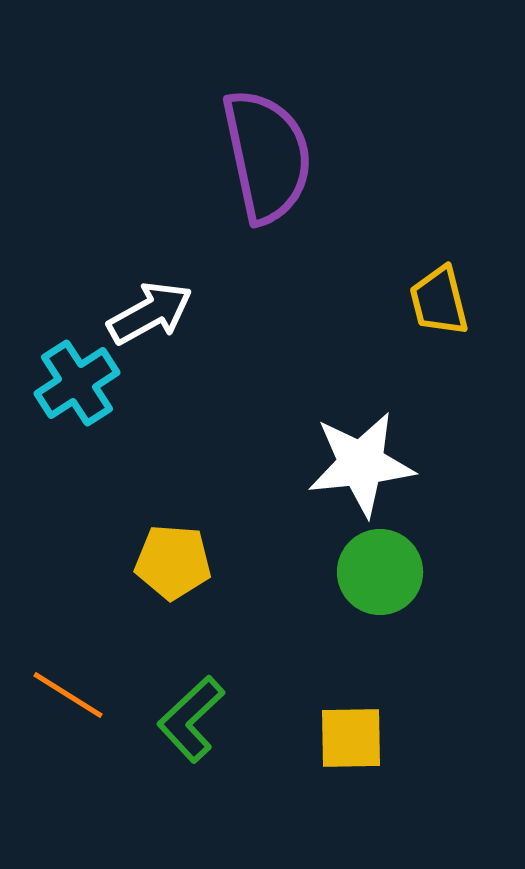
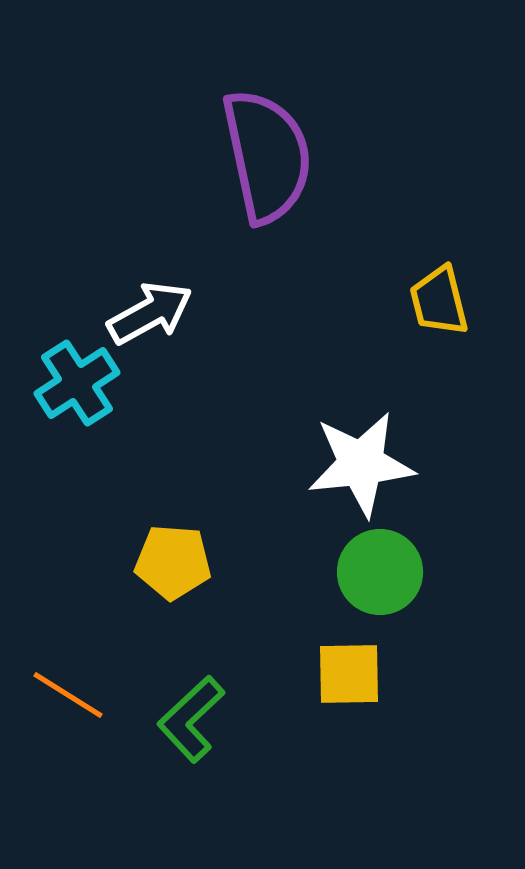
yellow square: moved 2 px left, 64 px up
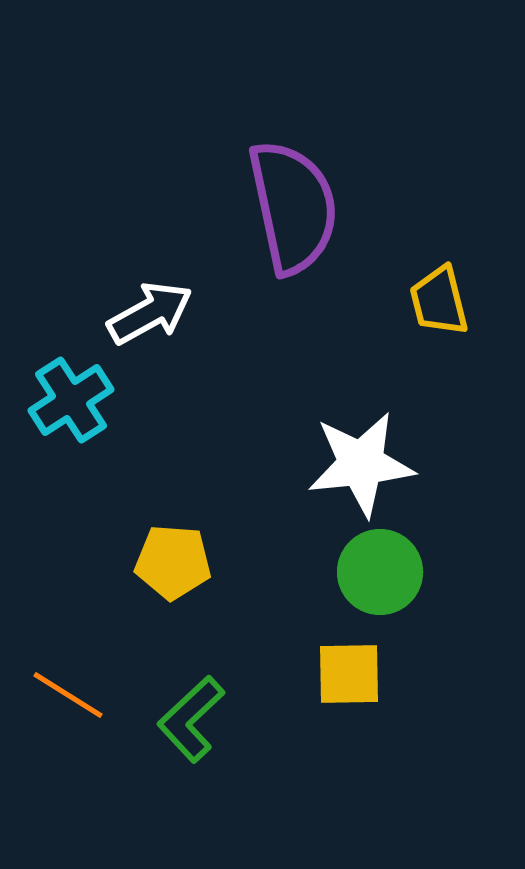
purple semicircle: moved 26 px right, 51 px down
cyan cross: moved 6 px left, 17 px down
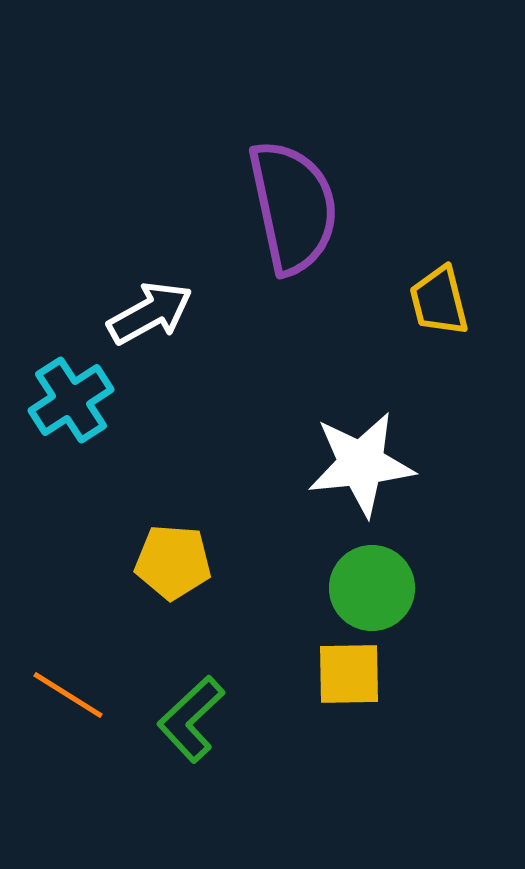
green circle: moved 8 px left, 16 px down
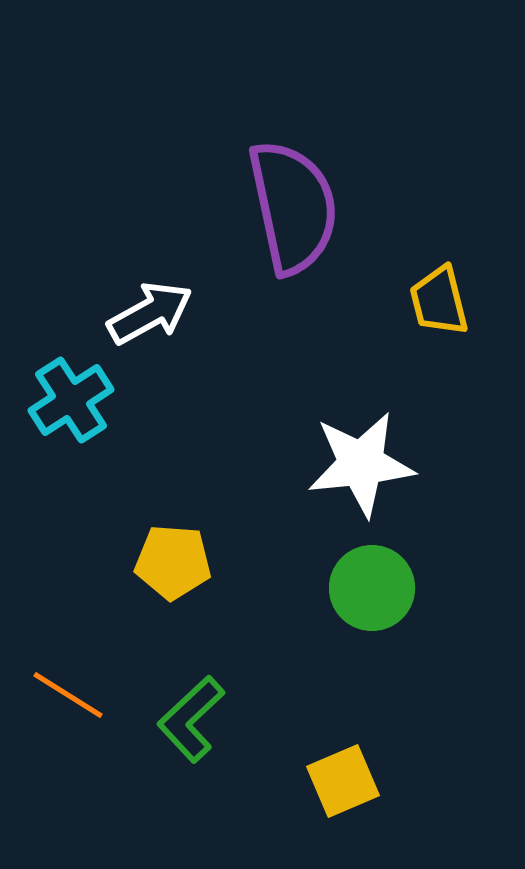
yellow square: moved 6 px left, 107 px down; rotated 22 degrees counterclockwise
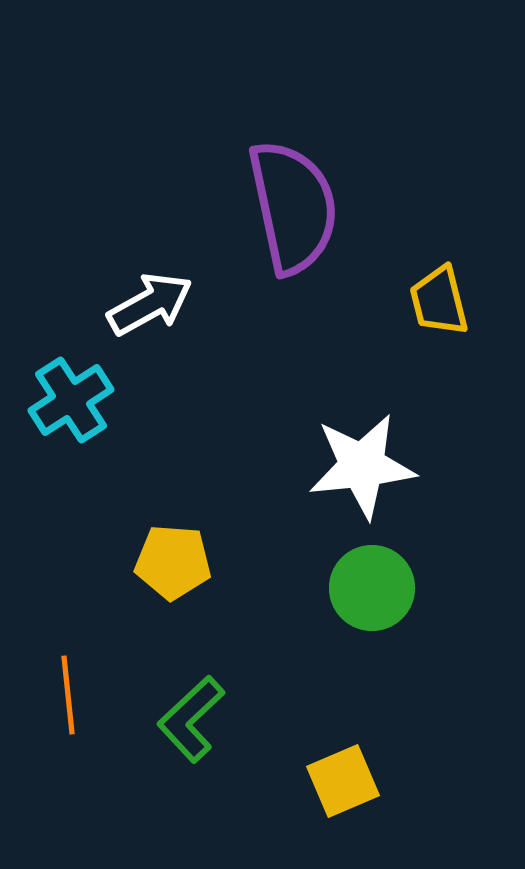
white arrow: moved 9 px up
white star: moved 1 px right, 2 px down
orange line: rotated 52 degrees clockwise
